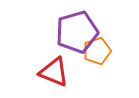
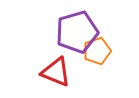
red triangle: moved 2 px right
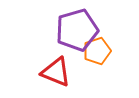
purple pentagon: moved 2 px up
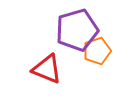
red triangle: moved 9 px left, 3 px up
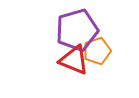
red triangle: moved 27 px right, 9 px up
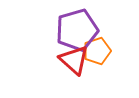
red triangle: rotated 20 degrees clockwise
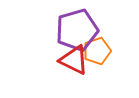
red triangle: rotated 16 degrees counterclockwise
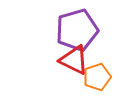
orange pentagon: moved 26 px down
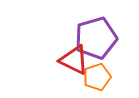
purple pentagon: moved 19 px right, 8 px down
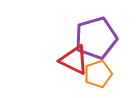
orange pentagon: moved 1 px right, 3 px up
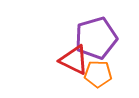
orange pentagon: rotated 20 degrees clockwise
